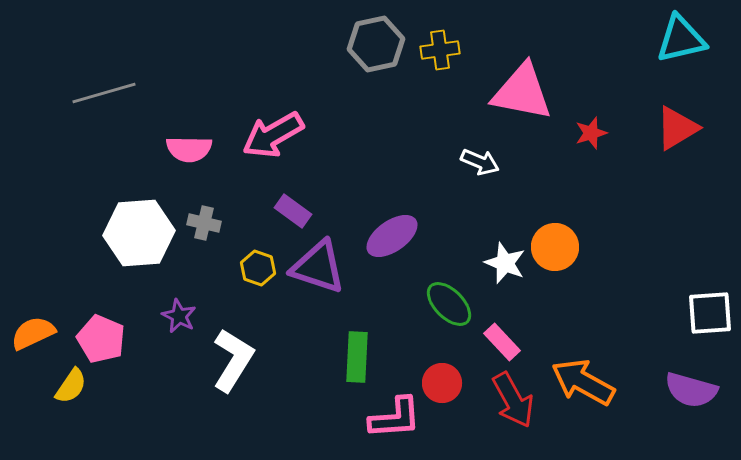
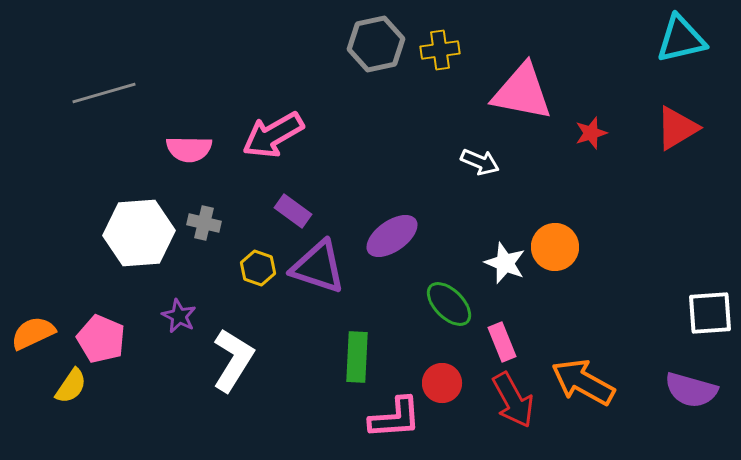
pink rectangle: rotated 21 degrees clockwise
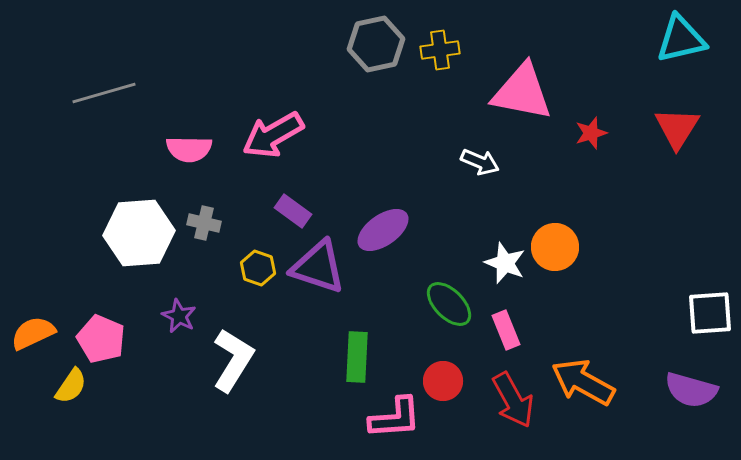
red triangle: rotated 27 degrees counterclockwise
purple ellipse: moved 9 px left, 6 px up
pink rectangle: moved 4 px right, 12 px up
red circle: moved 1 px right, 2 px up
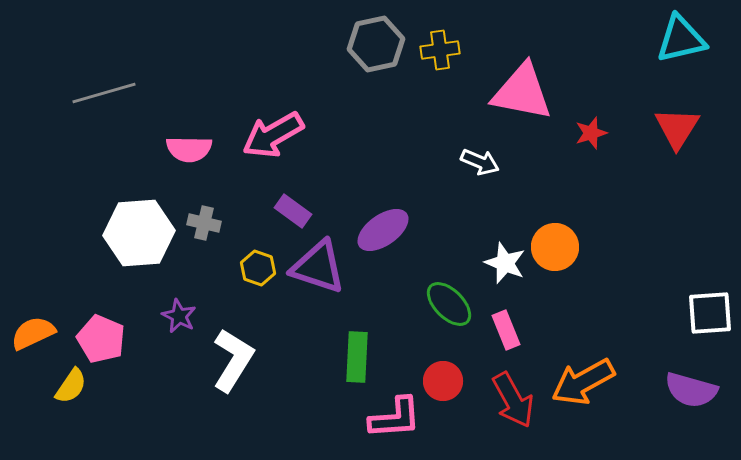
orange arrow: rotated 58 degrees counterclockwise
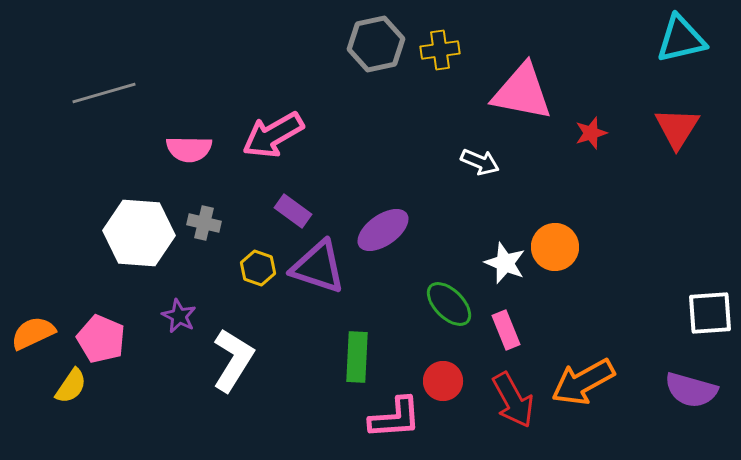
white hexagon: rotated 8 degrees clockwise
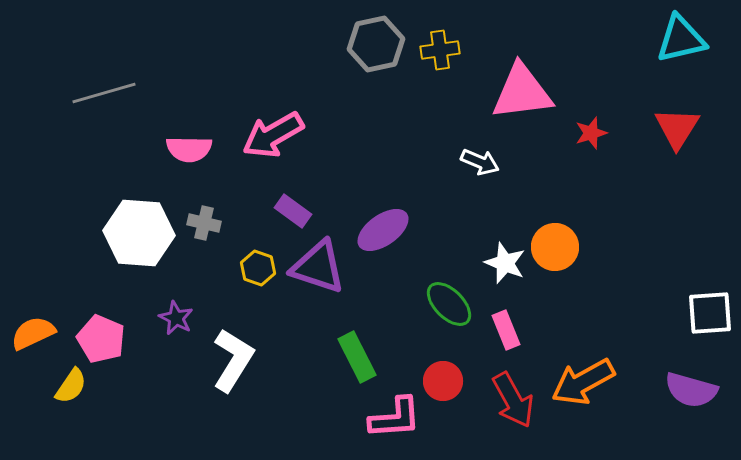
pink triangle: rotated 18 degrees counterclockwise
purple star: moved 3 px left, 2 px down
green rectangle: rotated 30 degrees counterclockwise
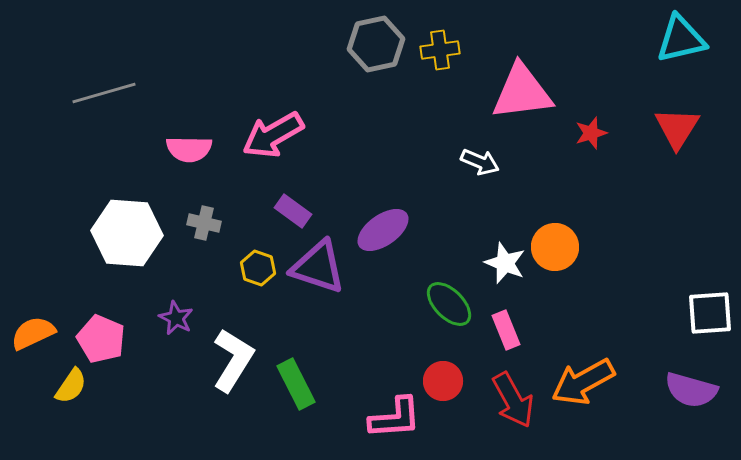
white hexagon: moved 12 px left
green rectangle: moved 61 px left, 27 px down
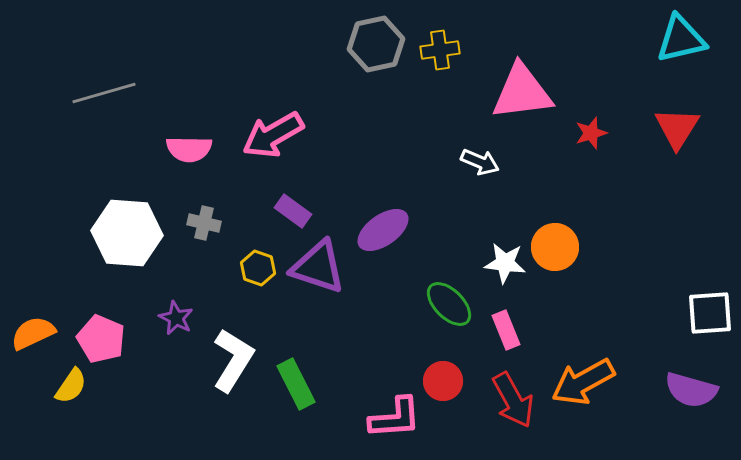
white star: rotated 15 degrees counterclockwise
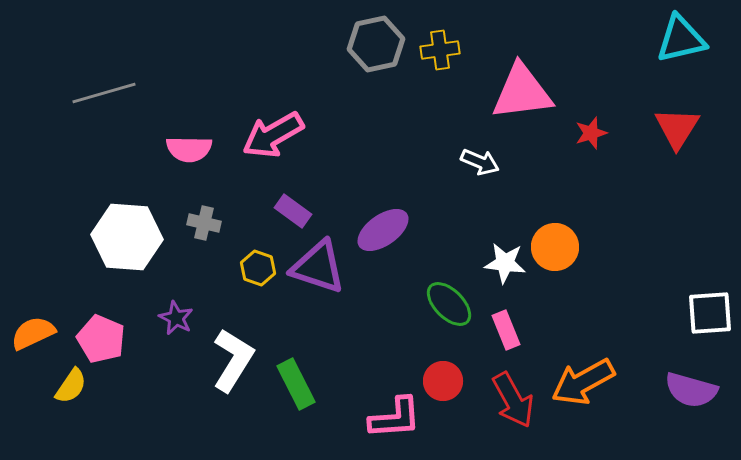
white hexagon: moved 4 px down
